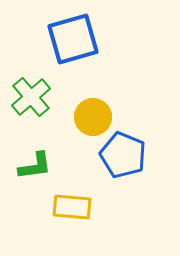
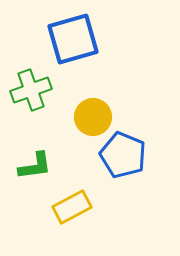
green cross: moved 7 px up; rotated 21 degrees clockwise
yellow rectangle: rotated 33 degrees counterclockwise
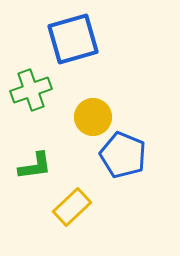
yellow rectangle: rotated 15 degrees counterclockwise
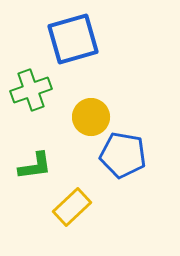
yellow circle: moved 2 px left
blue pentagon: rotated 12 degrees counterclockwise
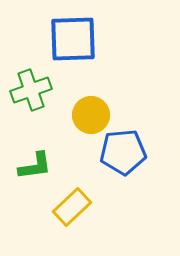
blue square: rotated 14 degrees clockwise
yellow circle: moved 2 px up
blue pentagon: moved 3 px up; rotated 15 degrees counterclockwise
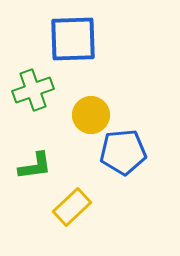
green cross: moved 2 px right
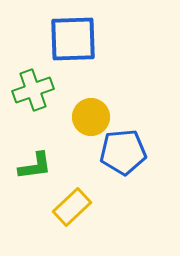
yellow circle: moved 2 px down
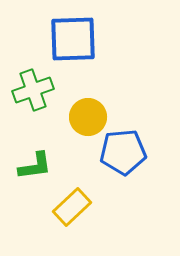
yellow circle: moved 3 px left
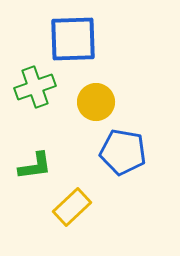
green cross: moved 2 px right, 3 px up
yellow circle: moved 8 px right, 15 px up
blue pentagon: rotated 15 degrees clockwise
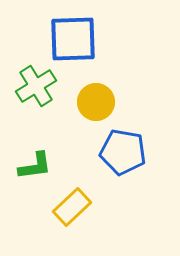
green cross: moved 1 px right, 1 px up; rotated 12 degrees counterclockwise
